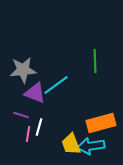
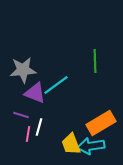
orange rectangle: rotated 16 degrees counterclockwise
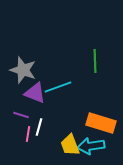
gray star: rotated 24 degrees clockwise
cyan line: moved 2 px right, 2 px down; rotated 16 degrees clockwise
orange rectangle: rotated 48 degrees clockwise
yellow trapezoid: moved 1 px left, 1 px down
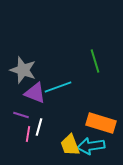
green line: rotated 15 degrees counterclockwise
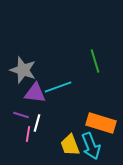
purple triangle: rotated 15 degrees counterclockwise
white line: moved 2 px left, 4 px up
cyan arrow: rotated 104 degrees counterclockwise
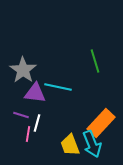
gray star: rotated 16 degrees clockwise
cyan line: rotated 32 degrees clockwise
orange rectangle: rotated 64 degrees counterclockwise
cyan arrow: moved 1 px right, 2 px up
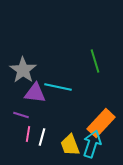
white line: moved 5 px right, 14 px down
cyan arrow: rotated 140 degrees counterclockwise
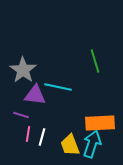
purple triangle: moved 2 px down
orange rectangle: moved 1 px left; rotated 44 degrees clockwise
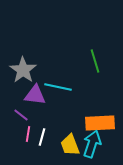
purple line: rotated 21 degrees clockwise
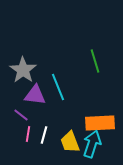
cyan line: rotated 56 degrees clockwise
white line: moved 2 px right, 2 px up
yellow trapezoid: moved 3 px up
